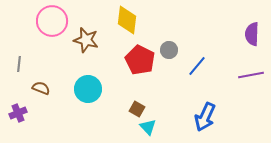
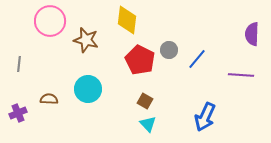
pink circle: moved 2 px left
blue line: moved 7 px up
purple line: moved 10 px left; rotated 15 degrees clockwise
brown semicircle: moved 8 px right, 11 px down; rotated 18 degrees counterclockwise
brown square: moved 8 px right, 8 px up
cyan triangle: moved 3 px up
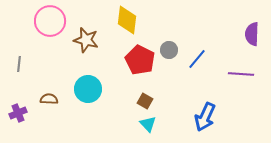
purple line: moved 1 px up
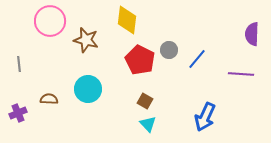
gray line: rotated 14 degrees counterclockwise
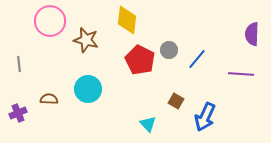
brown square: moved 31 px right
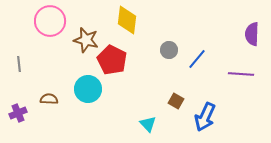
red pentagon: moved 28 px left
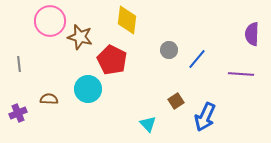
brown star: moved 6 px left, 3 px up
brown square: rotated 28 degrees clockwise
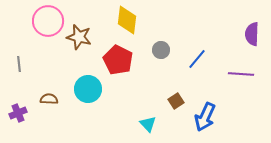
pink circle: moved 2 px left
brown star: moved 1 px left
gray circle: moved 8 px left
red pentagon: moved 6 px right
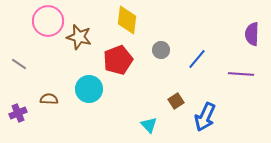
red pentagon: rotated 24 degrees clockwise
gray line: rotated 49 degrees counterclockwise
cyan circle: moved 1 px right
cyan triangle: moved 1 px right, 1 px down
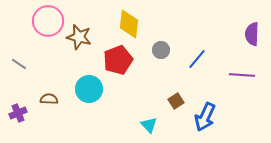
yellow diamond: moved 2 px right, 4 px down
purple line: moved 1 px right, 1 px down
